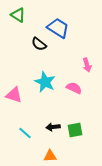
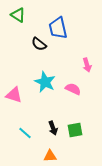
blue trapezoid: rotated 135 degrees counterclockwise
pink semicircle: moved 1 px left, 1 px down
black arrow: moved 1 px down; rotated 104 degrees counterclockwise
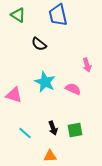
blue trapezoid: moved 13 px up
